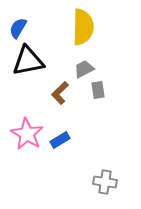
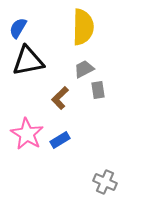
brown L-shape: moved 5 px down
gray cross: rotated 15 degrees clockwise
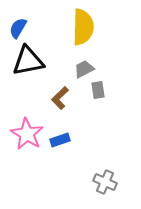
blue rectangle: rotated 12 degrees clockwise
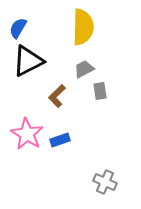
black triangle: rotated 16 degrees counterclockwise
gray rectangle: moved 2 px right, 1 px down
brown L-shape: moved 3 px left, 2 px up
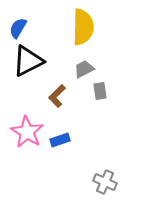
pink star: moved 2 px up
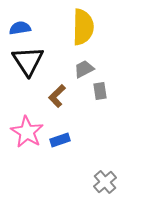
blue semicircle: moved 2 px right; rotated 50 degrees clockwise
black triangle: rotated 36 degrees counterclockwise
gray cross: rotated 25 degrees clockwise
